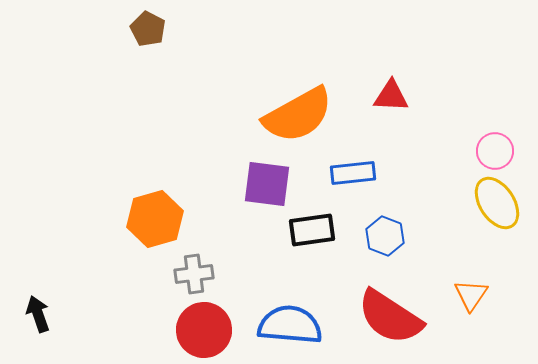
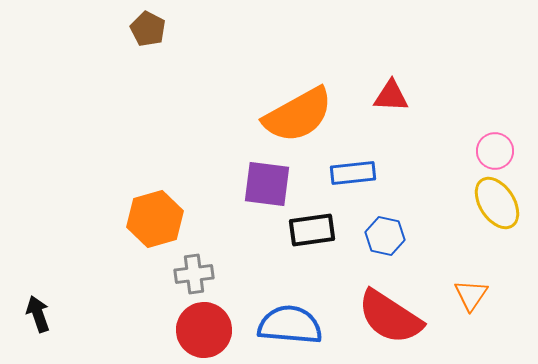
blue hexagon: rotated 9 degrees counterclockwise
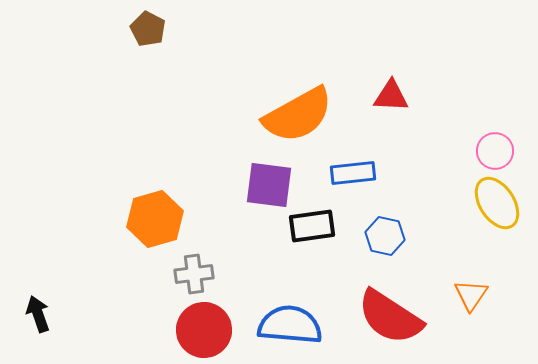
purple square: moved 2 px right, 1 px down
black rectangle: moved 4 px up
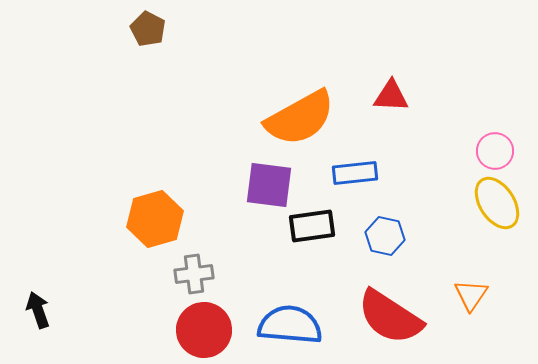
orange semicircle: moved 2 px right, 3 px down
blue rectangle: moved 2 px right
black arrow: moved 4 px up
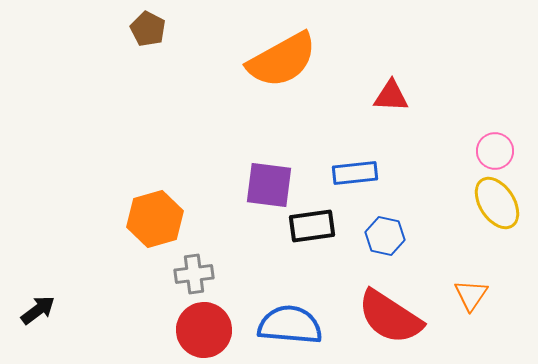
orange semicircle: moved 18 px left, 58 px up
black arrow: rotated 72 degrees clockwise
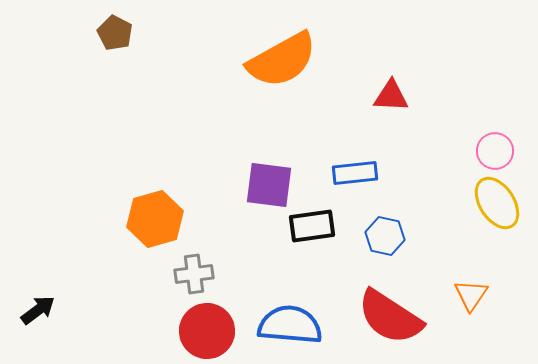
brown pentagon: moved 33 px left, 4 px down
red circle: moved 3 px right, 1 px down
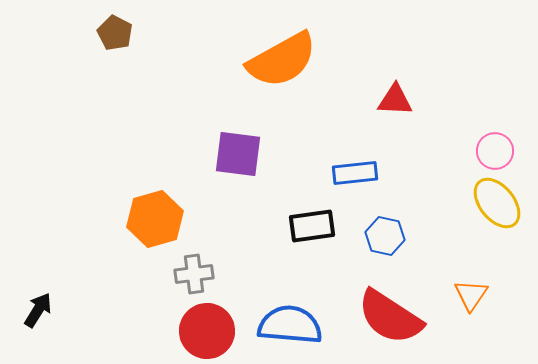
red triangle: moved 4 px right, 4 px down
purple square: moved 31 px left, 31 px up
yellow ellipse: rotated 6 degrees counterclockwise
black arrow: rotated 21 degrees counterclockwise
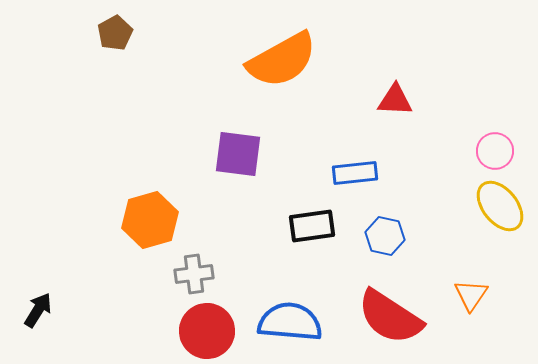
brown pentagon: rotated 16 degrees clockwise
yellow ellipse: moved 3 px right, 3 px down
orange hexagon: moved 5 px left, 1 px down
blue semicircle: moved 3 px up
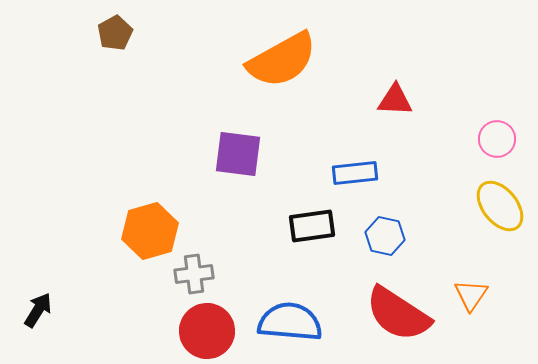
pink circle: moved 2 px right, 12 px up
orange hexagon: moved 11 px down
red semicircle: moved 8 px right, 3 px up
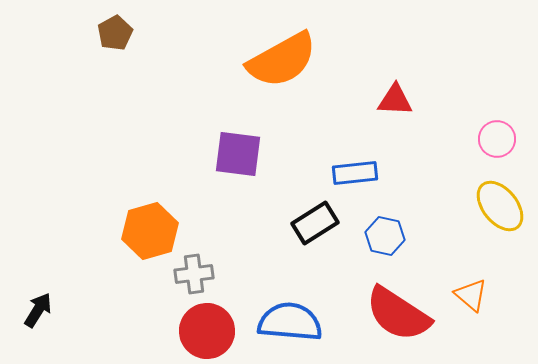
black rectangle: moved 3 px right, 3 px up; rotated 24 degrees counterclockwise
orange triangle: rotated 24 degrees counterclockwise
